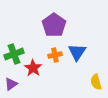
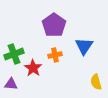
blue triangle: moved 7 px right, 6 px up
purple triangle: rotated 40 degrees clockwise
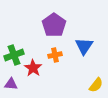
green cross: moved 1 px down
yellow semicircle: moved 3 px down; rotated 126 degrees counterclockwise
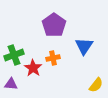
orange cross: moved 2 px left, 3 px down
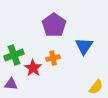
yellow semicircle: moved 2 px down
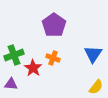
blue triangle: moved 9 px right, 8 px down
orange cross: rotated 32 degrees clockwise
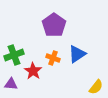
blue triangle: moved 16 px left; rotated 24 degrees clockwise
red star: moved 3 px down
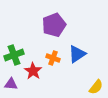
purple pentagon: rotated 15 degrees clockwise
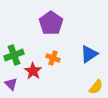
purple pentagon: moved 3 px left, 2 px up; rotated 15 degrees counterclockwise
blue triangle: moved 12 px right
purple triangle: rotated 40 degrees clockwise
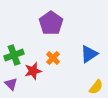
orange cross: rotated 24 degrees clockwise
red star: rotated 24 degrees clockwise
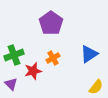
orange cross: rotated 16 degrees clockwise
